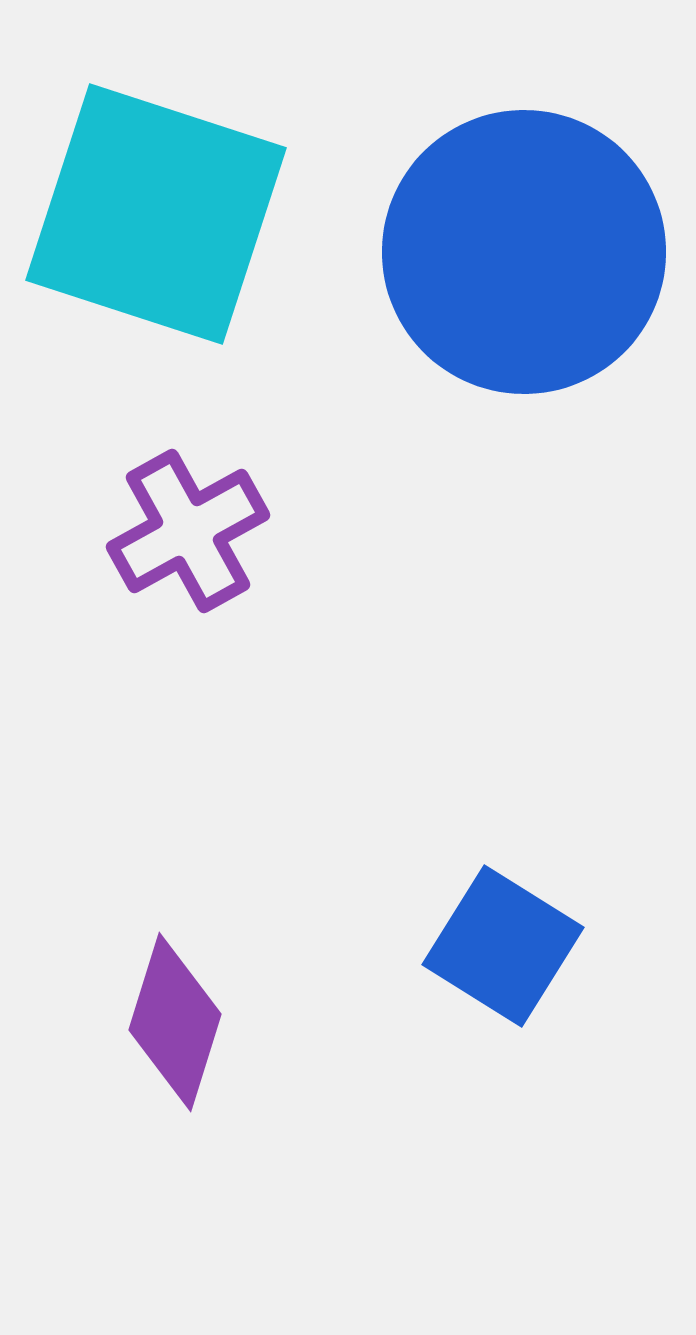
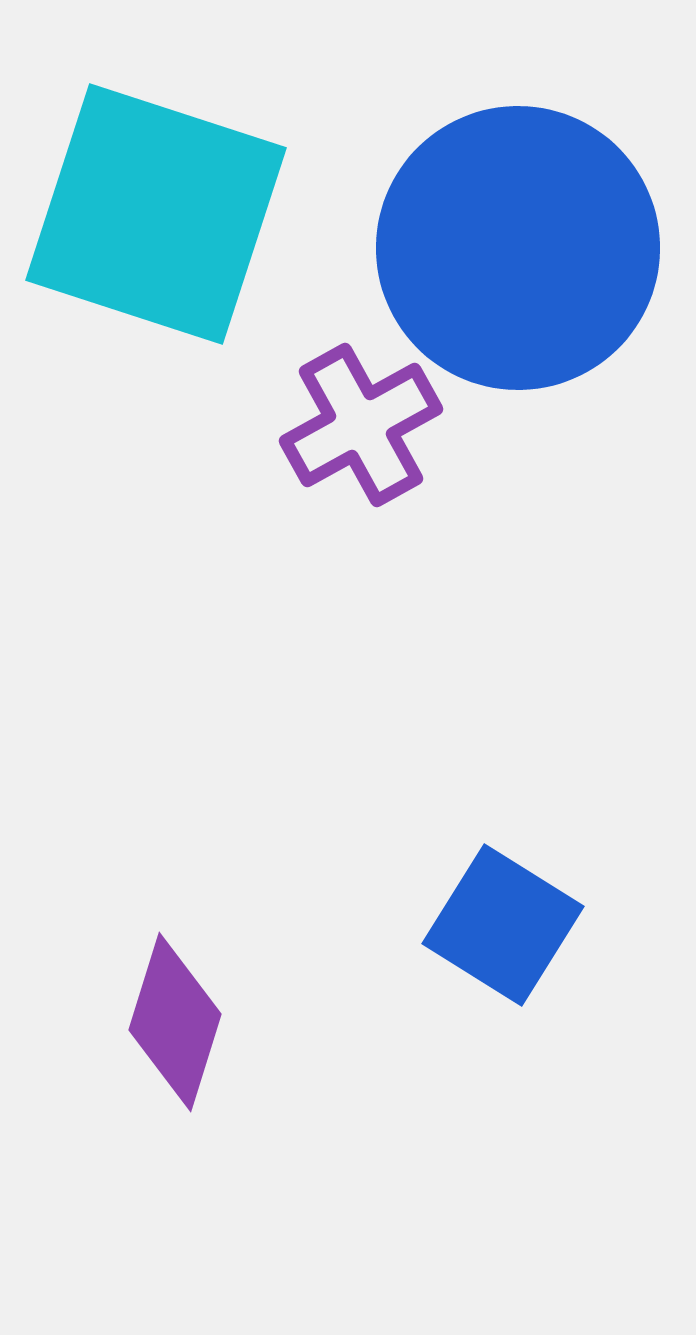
blue circle: moved 6 px left, 4 px up
purple cross: moved 173 px right, 106 px up
blue square: moved 21 px up
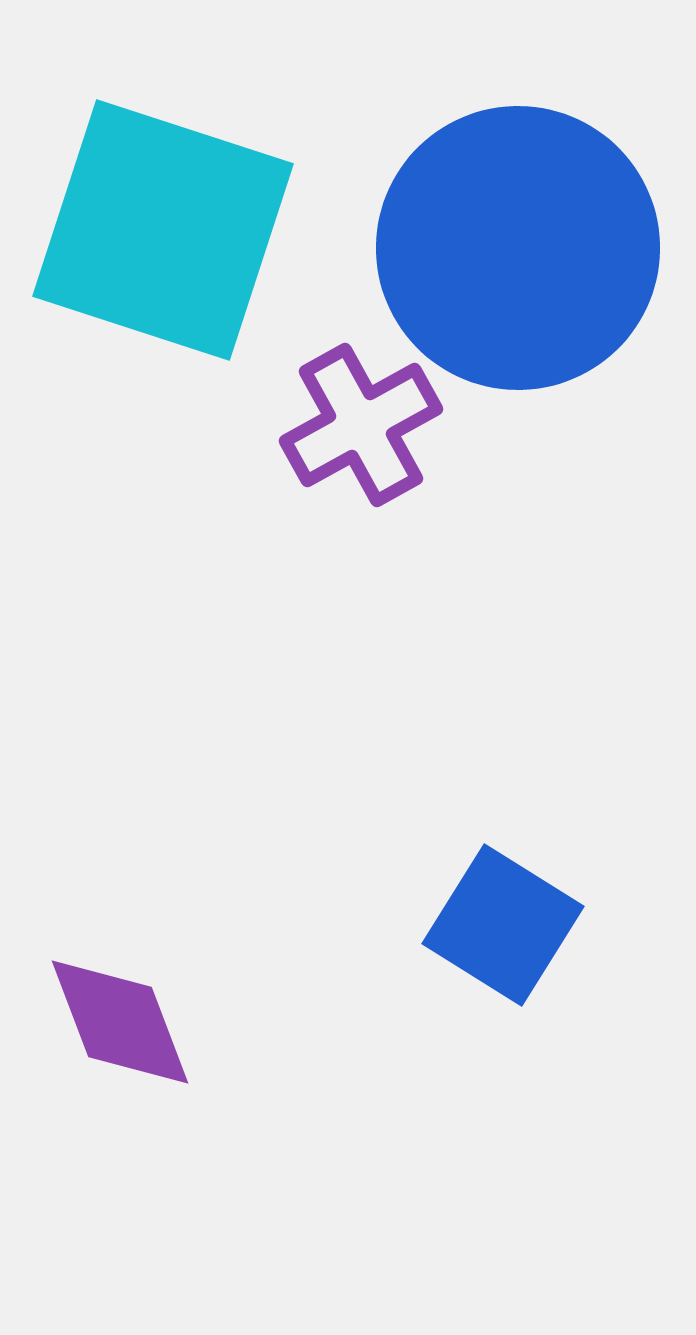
cyan square: moved 7 px right, 16 px down
purple diamond: moved 55 px left; rotated 38 degrees counterclockwise
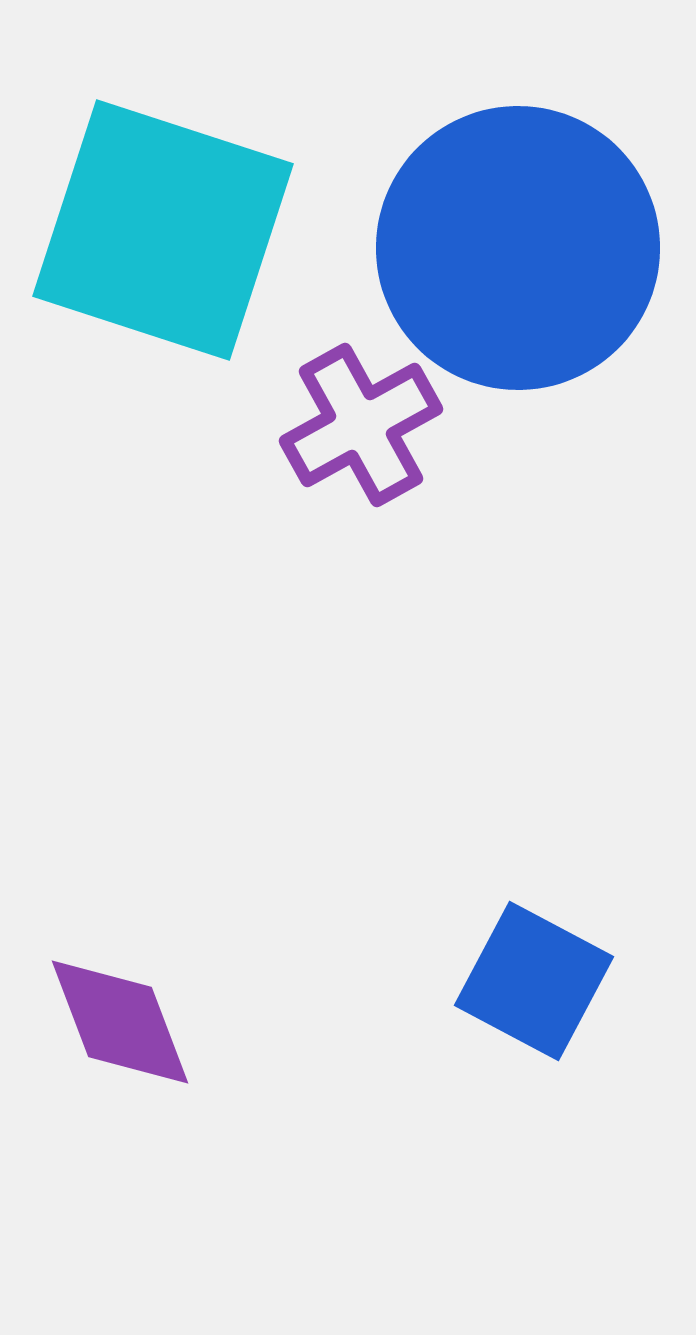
blue square: moved 31 px right, 56 px down; rotated 4 degrees counterclockwise
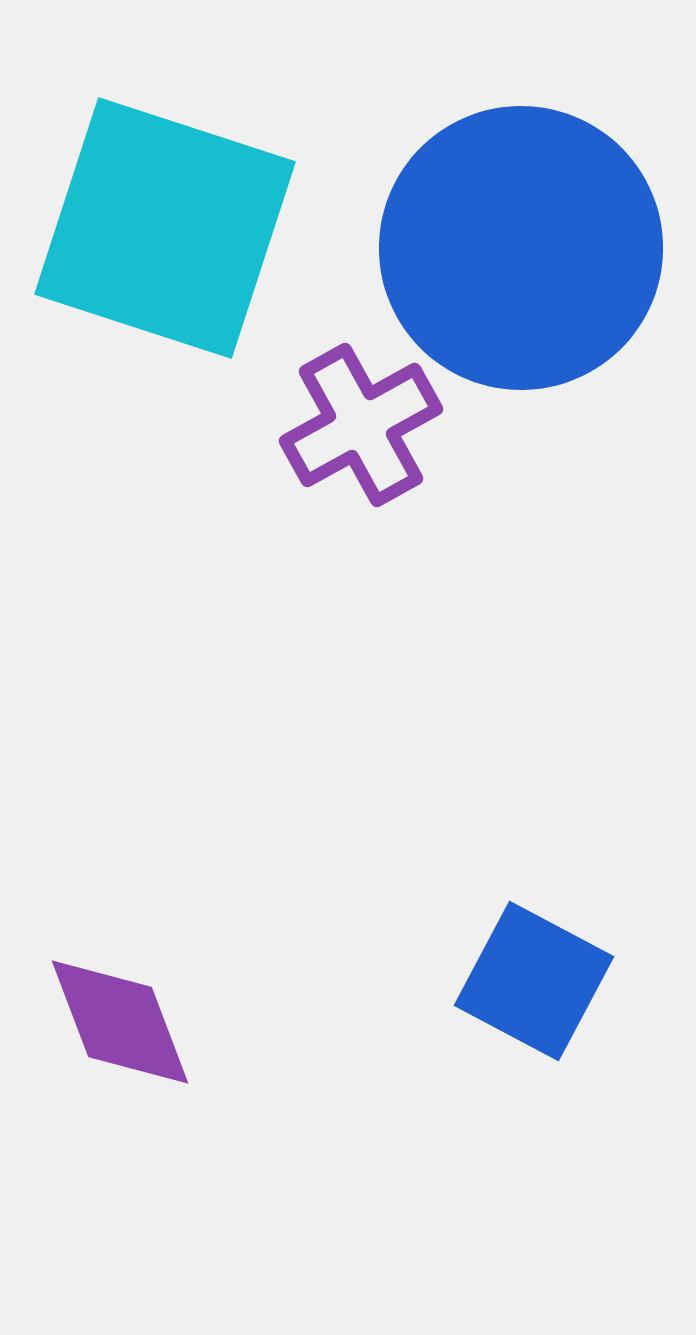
cyan square: moved 2 px right, 2 px up
blue circle: moved 3 px right
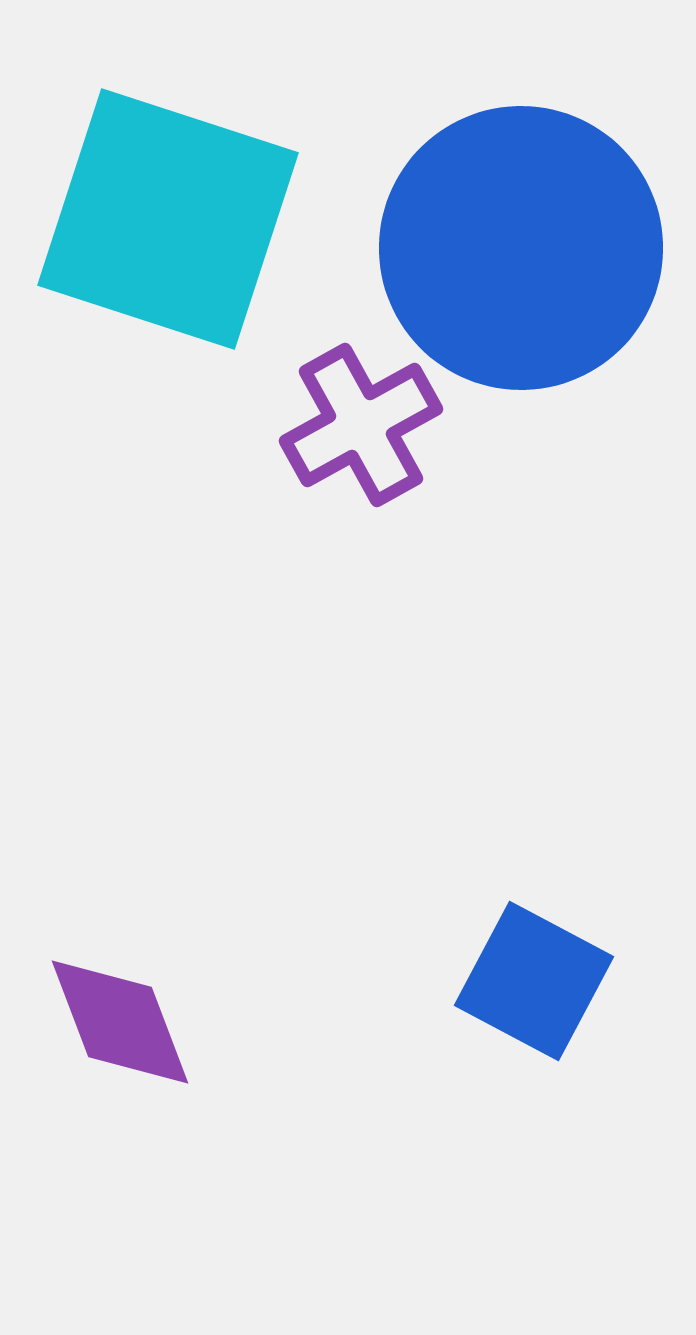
cyan square: moved 3 px right, 9 px up
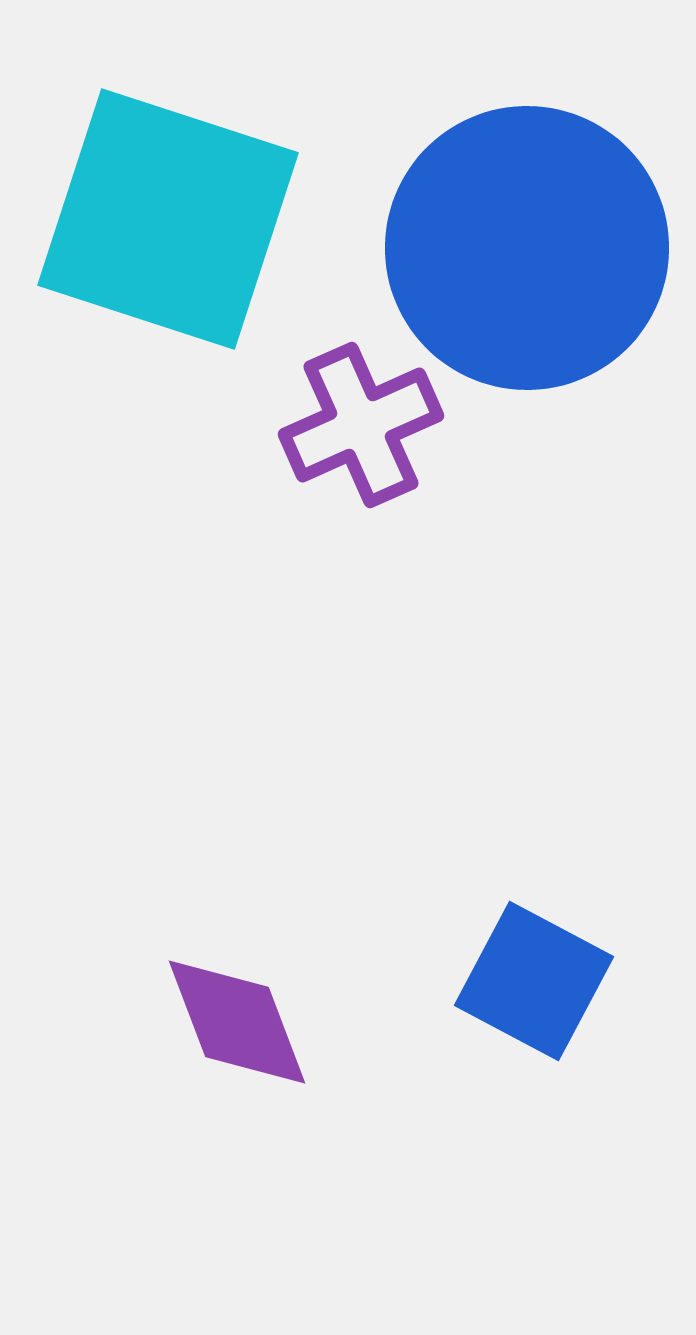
blue circle: moved 6 px right
purple cross: rotated 5 degrees clockwise
purple diamond: moved 117 px right
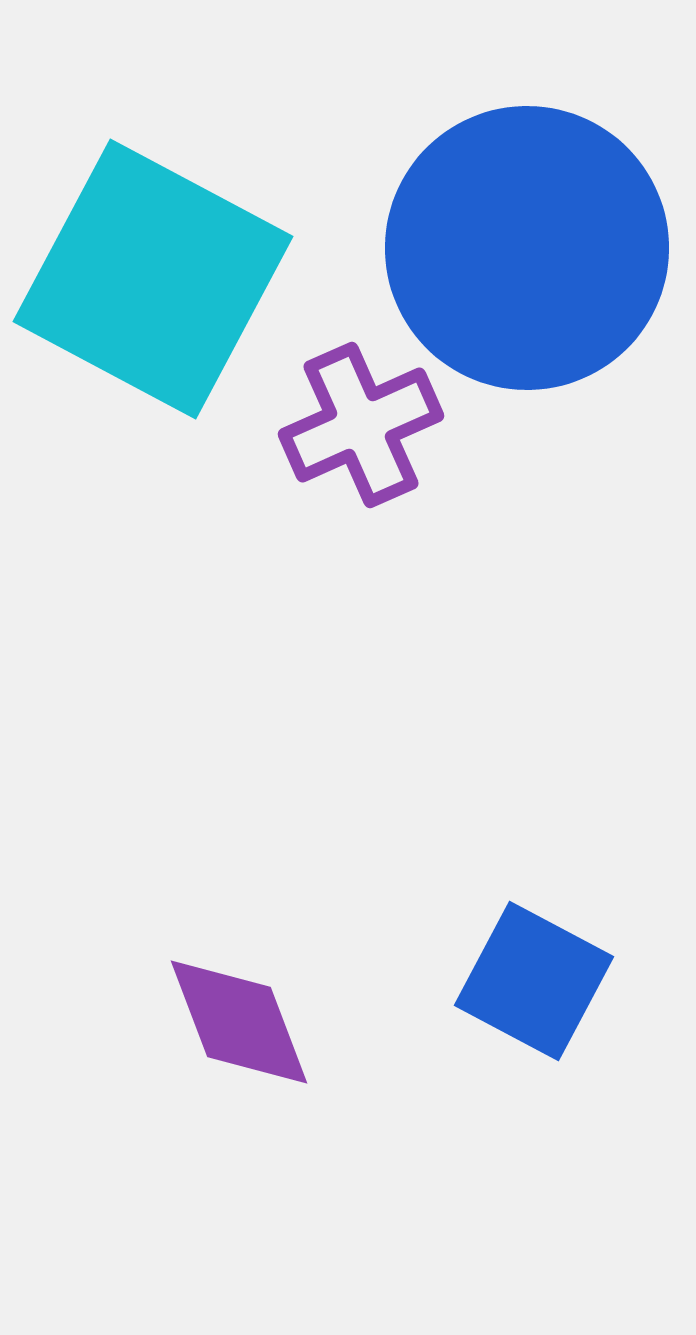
cyan square: moved 15 px left, 60 px down; rotated 10 degrees clockwise
purple diamond: moved 2 px right
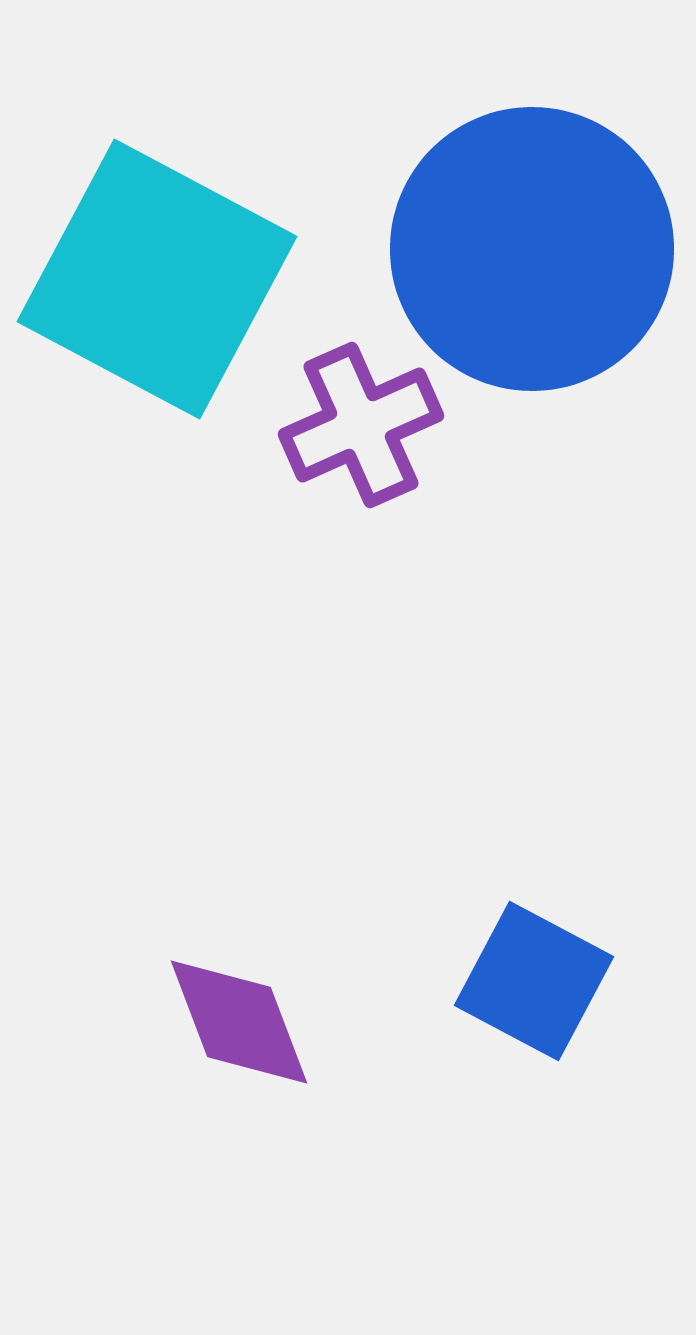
blue circle: moved 5 px right, 1 px down
cyan square: moved 4 px right
